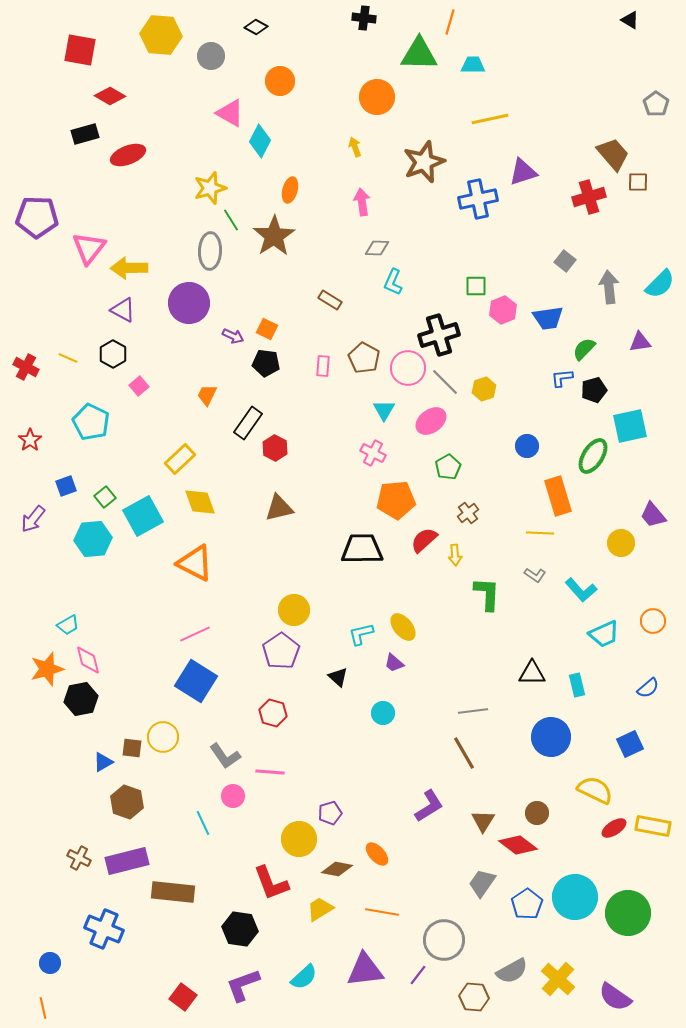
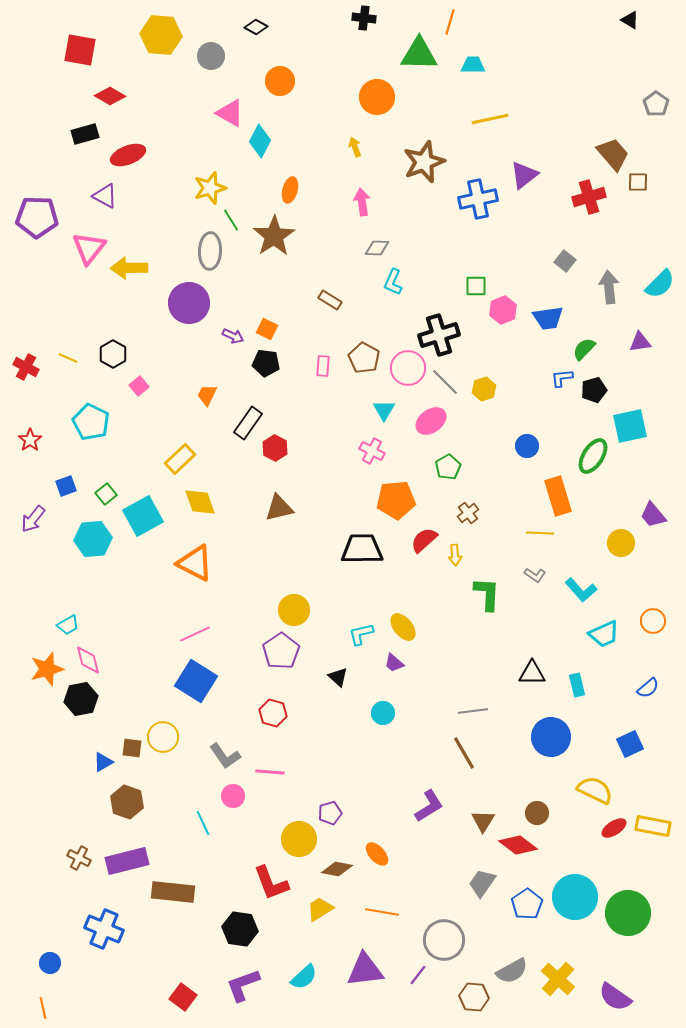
purple triangle at (523, 172): moved 1 px right, 3 px down; rotated 20 degrees counterclockwise
purple triangle at (123, 310): moved 18 px left, 114 px up
pink cross at (373, 453): moved 1 px left, 2 px up
green square at (105, 497): moved 1 px right, 3 px up
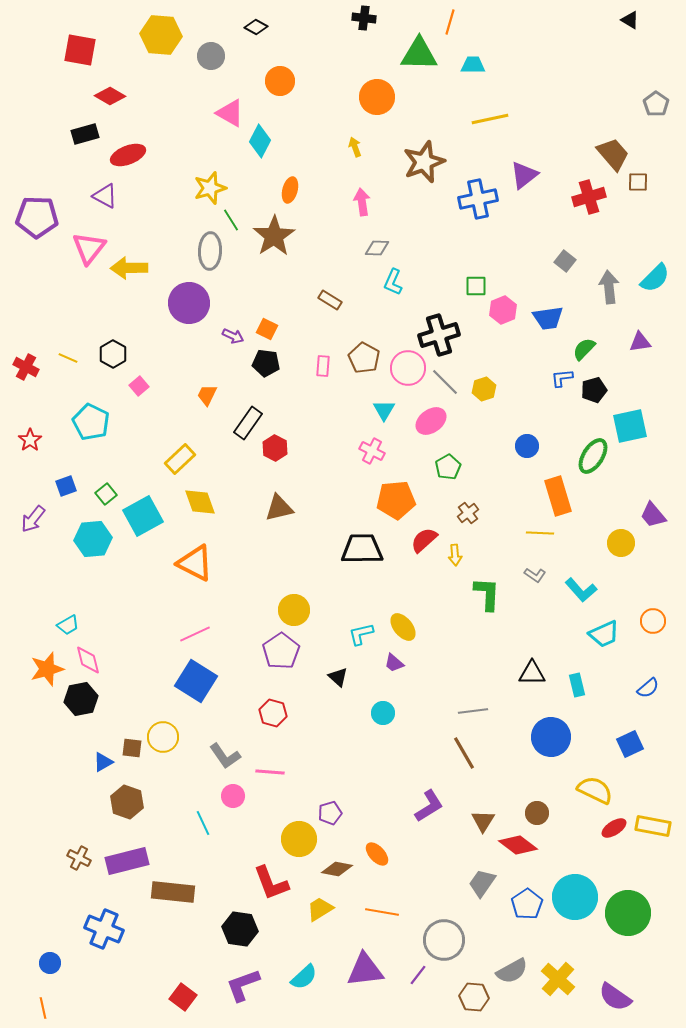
cyan semicircle at (660, 284): moved 5 px left, 6 px up
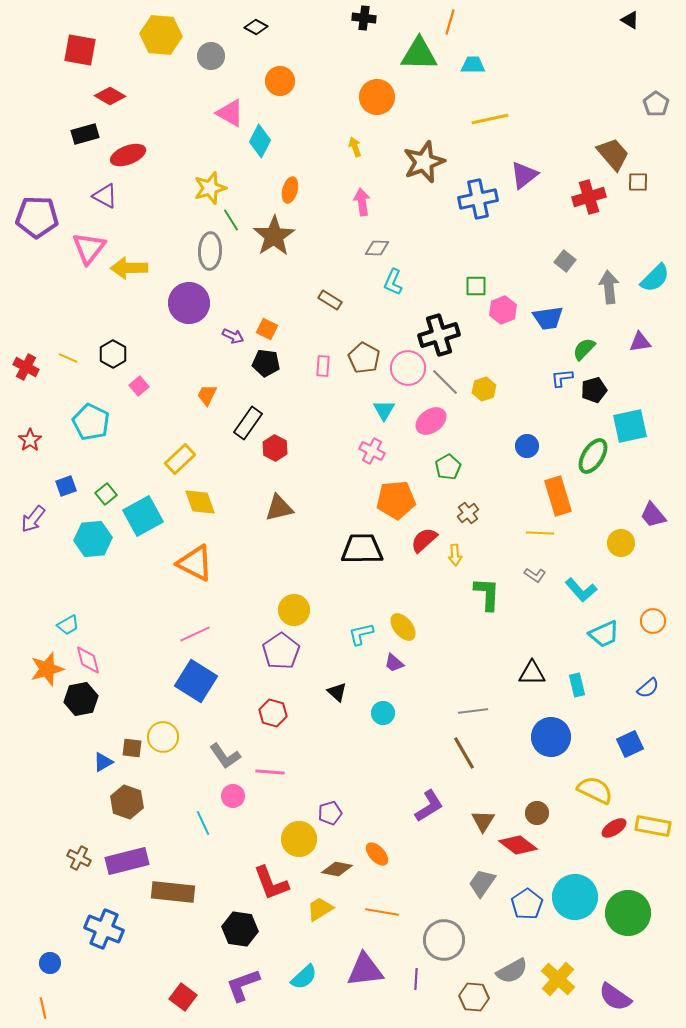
black triangle at (338, 677): moved 1 px left, 15 px down
purple line at (418, 975): moved 2 px left, 4 px down; rotated 35 degrees counterclockwise
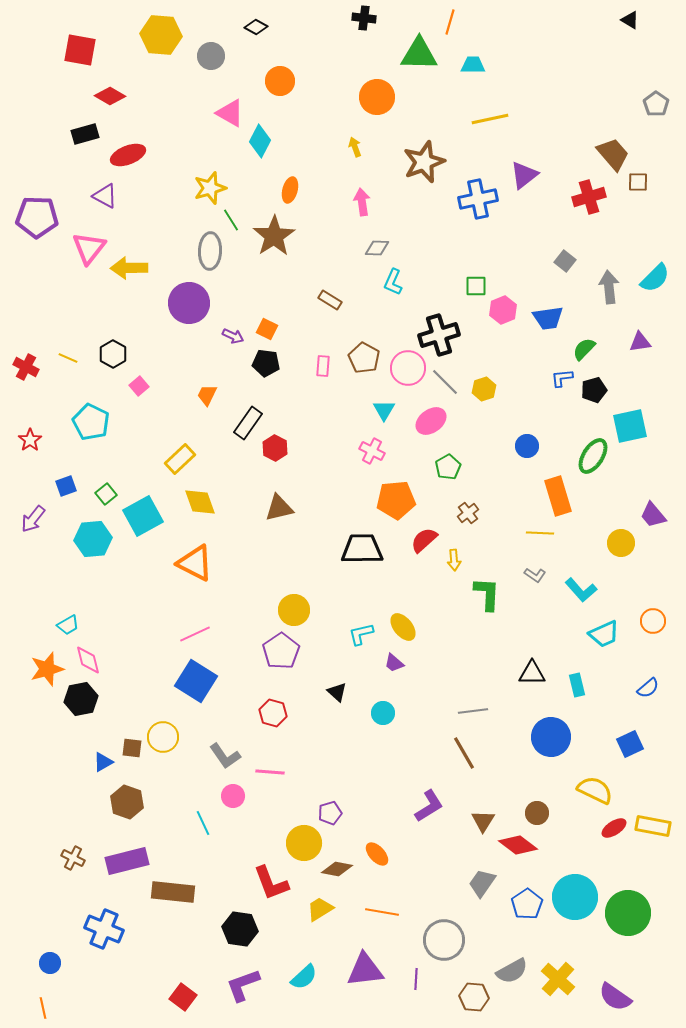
yellow arrow at (455, 555): moved 1 px left, 5 px down
yellow circle at (299, 839): moved 5 px right, 4 px down
brown cross at (79, 858): moved 6 px left
